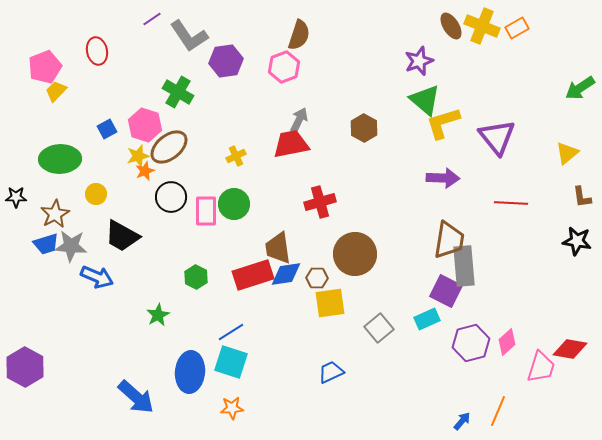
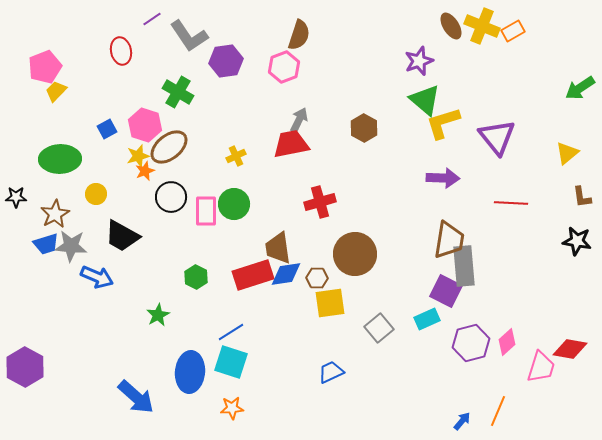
orange rectangle at (517, 28): moved 4 px left, 3 px down
red ellipse at (97, 51): moved 24 px right
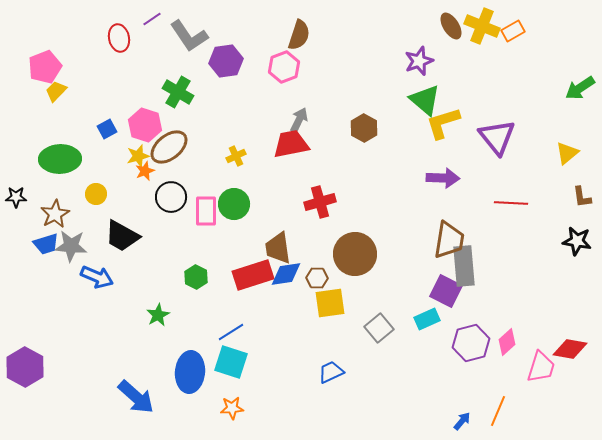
red ellipse at (121, 51): moved 2 px left, 13 px up
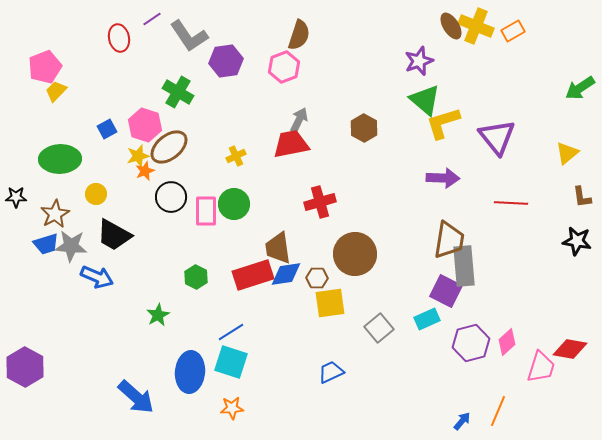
yellow cross at (482, 26): moved 6 px left
black trapezoid at (122, 236): moved 8 px left, 1 px up
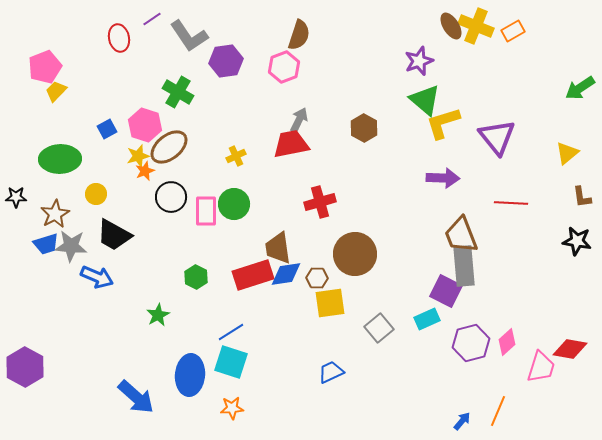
brown trapezoid at (449, 240): moved 12 px right, 5 px up; rotated 150 degrees clockwise
blue ellipse at (190, 372): moved 3 px down
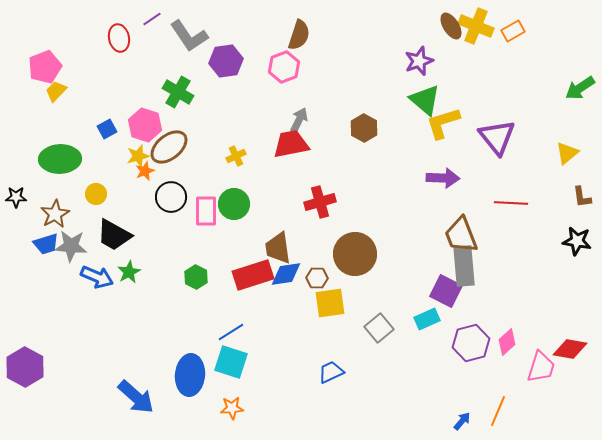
green star at (158, 315): moved 29 px left, 43 px up
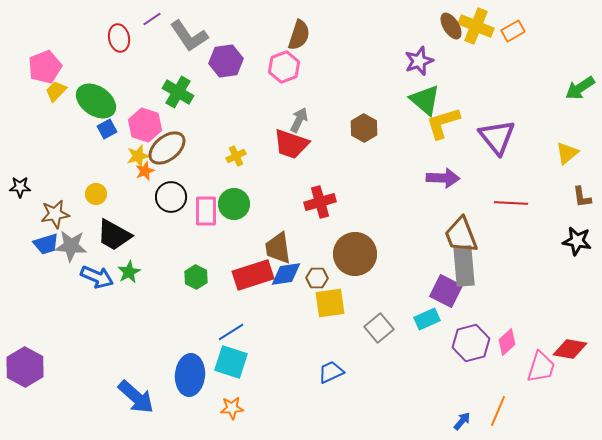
red trapezoid at (291, 144): rotated 150 degrees counterclockwise
brown ellipse at (169, 147): moved 2 px left, 1 px down
green ellipse at (60, 159): moved 36 px right, 58 px up; rotated 36 degrees clockwise
black star at (16, 197): moved 4 px right, 10 px up
brown star at (55, 214): rotated 20 degrees clockwise
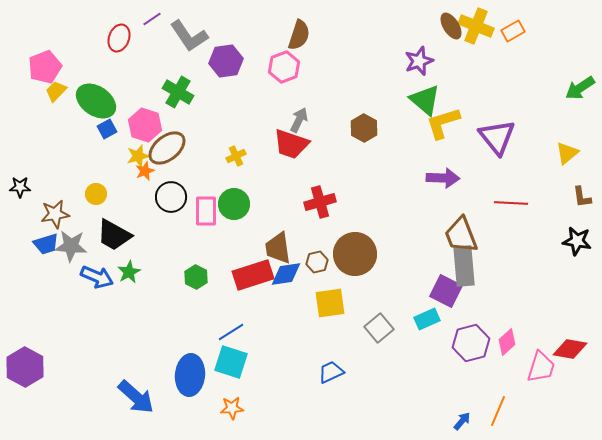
red ellipse at (119, 38): rotated 32 degrees clockwise
brown hexagon at (317, 278): moved 16 px up; rotated 15 degrees counterclockwise
